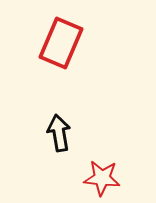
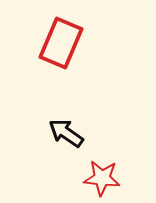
black arrow: moved 7 px right; rotated 45 degrees counterclockwise
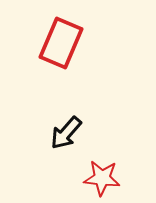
black arrow: rotated 84 degrees counterclockwise
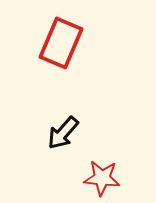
black arrow: moved 3 px left
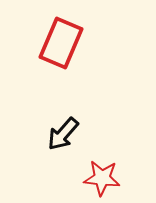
black arrow: moved 1 px down
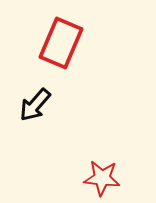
black arrow: moved 28 px left, 29 px up
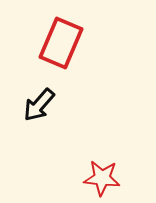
black arrow: moved 4 px right
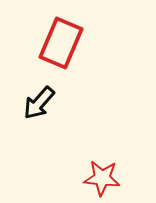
black arrow: moved 2 px up
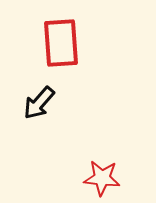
red rectangle: rotated 27 degrees counterclockwise
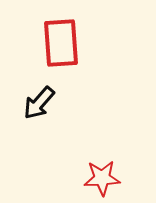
red star: rotated 9 degrees counterclockwise
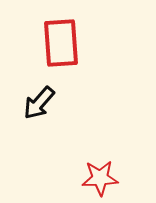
red star: moved 2 px left
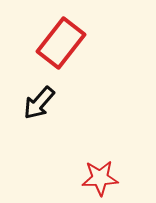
red rectangle: rotated 42 degrees clockwise
